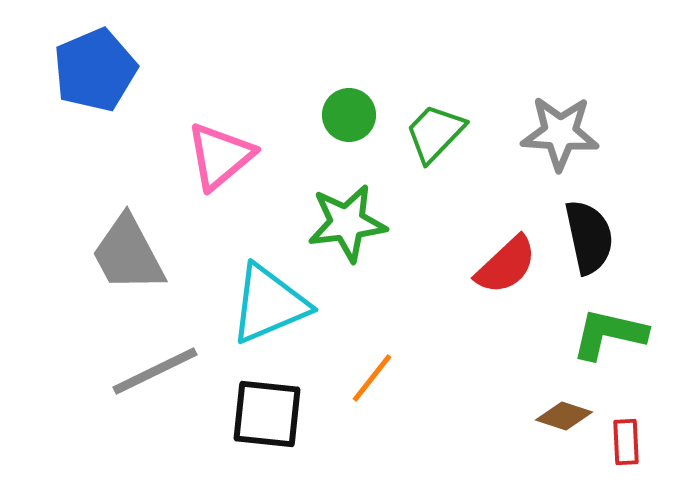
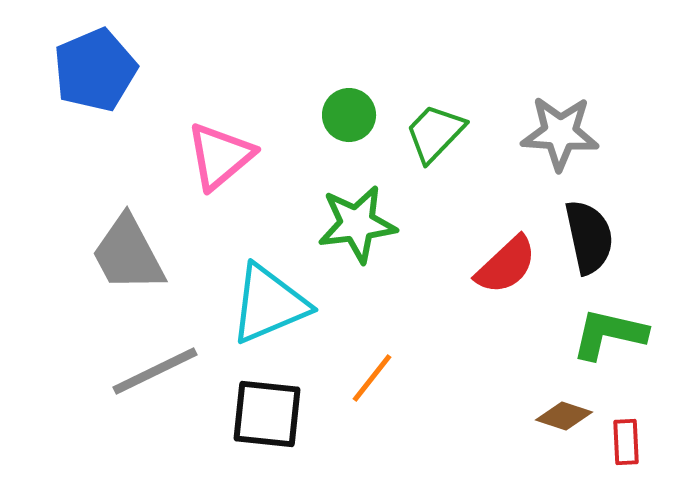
green star: moved 10 px right, 1 px down
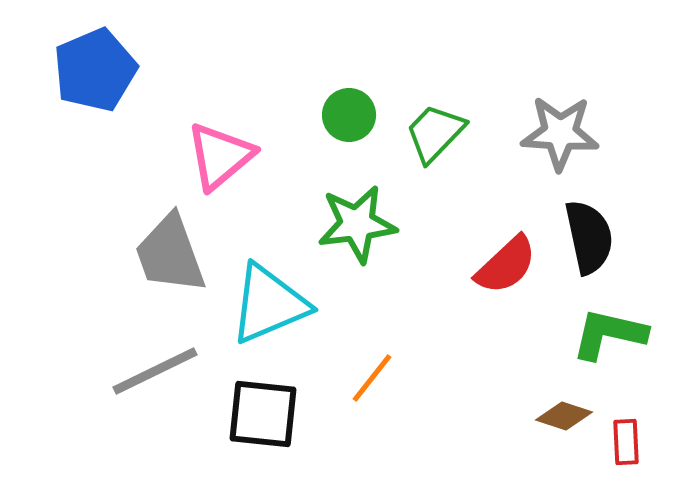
gray trapezoid: moved 42 px right; rotated 8 degrees clockwise
black square: moved 4 px left
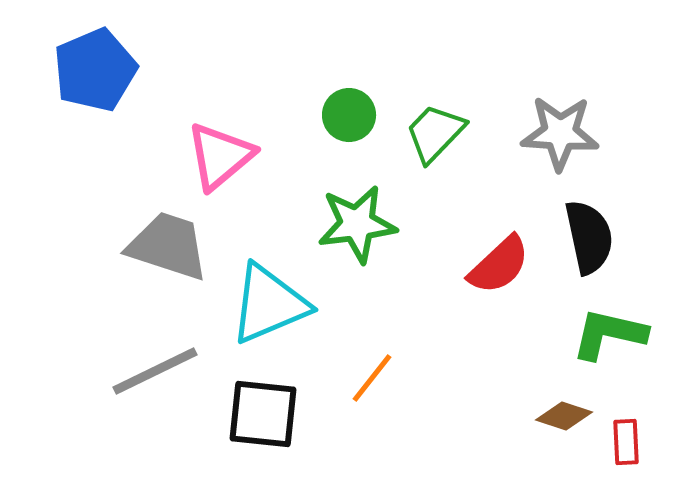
gray trapezoid: moved 2 px left, 8 px up; rotated 128 degrees clockwise
red semicircle: moved 7 px left
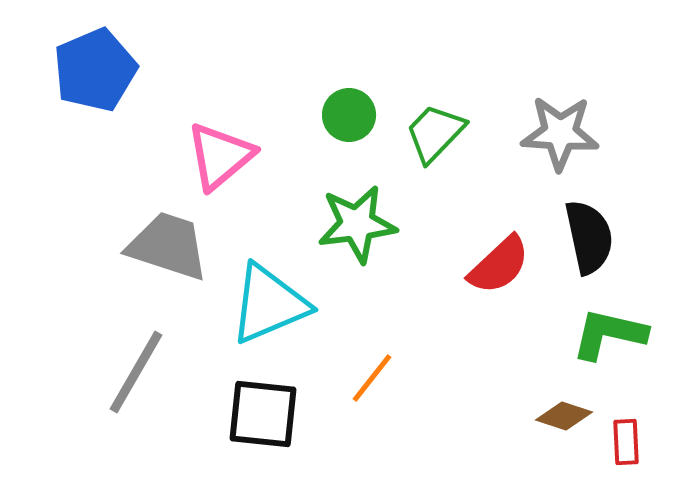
gray line: moved 19 px left, 1 px down; rotated 34 degrees counterclockwise
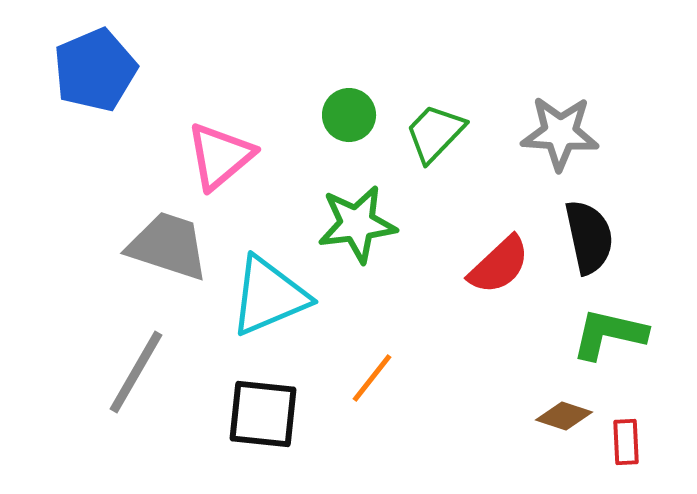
cyan triangle: moved 8 px up
